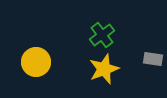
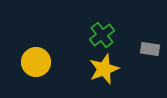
gray rectangle: moved 3 px left, 10 px up
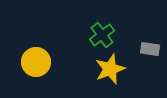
yellow star: moved 6 px right
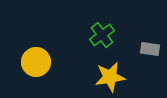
yellow star: moved 8 px down; rotated 12 degrees clockwise
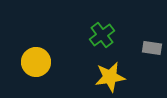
gray rectangle: moved 2 px right, 1 px up
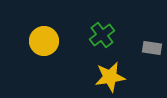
yellow circle: moved 8 px right, 21 px up
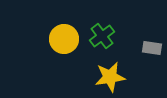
green cross: moved 1 px down
yellow circle: moved 20 px right, 2 px up
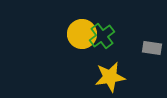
yellow circle: moved 18 px right, 5 px up
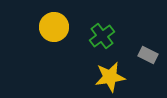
yellow circle: moved 28 px left, 7 px up
gray rectangle: moved 4 px left, 7 px down; rotated 18 degrees clockwise
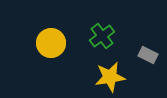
yellow circle: moved 3 px left, 16 px down
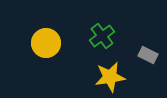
yellow circle: moved 5 px left
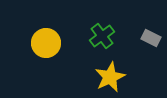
gray rectangle: moved 3 px right, 17 px up
yellow star: rotated 16 degrees counterclockwise
